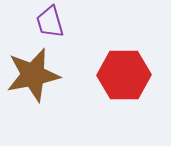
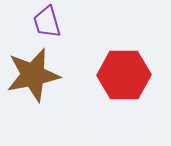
purple trapezoid: moved 3 px left
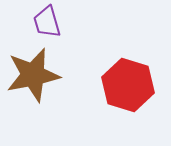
red hexagon: moved 4 px right, 10 px down; rotated 18 degrees clockwise
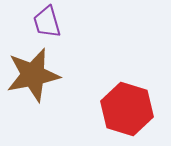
red hexagon: moved 1 px left, 24 px down
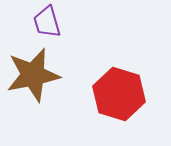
red hexagon: moved 8 px left, 15 px up
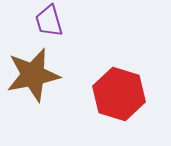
purple trapezoid: moved 2 px right, 1 px up
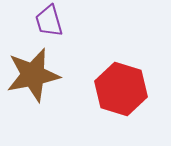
red hexagon: moved 2 px right, 5 px up
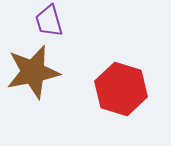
brown star: moved 3 px up
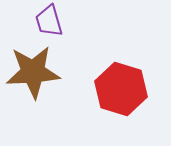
brown star: rotated 8 degrees clockwise
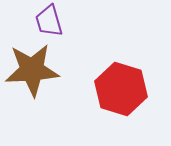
brown star: moved 1 px left, 2 px up
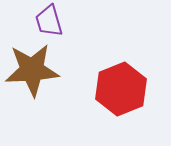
red hexagon: rotated 21 degrees clockwise
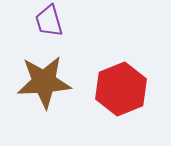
brown star: moved 12 px right, 12 px down
